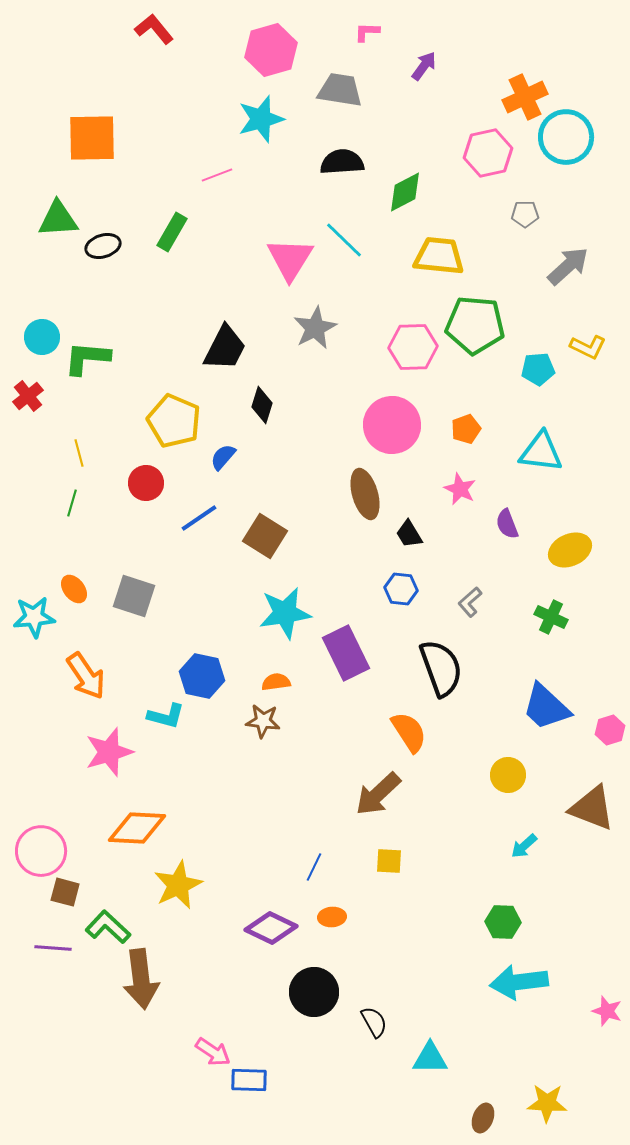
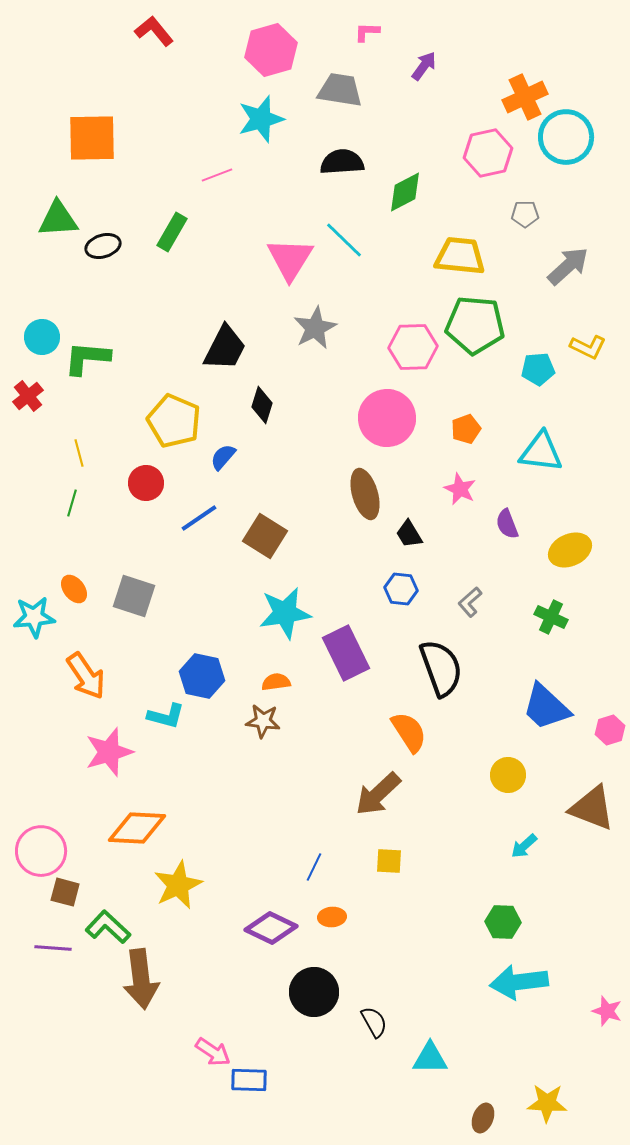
red L-shape at (154, 29): moved 2 px down
yellow trapezoid at (439, 256): moved 21 px right
pink circle at (392, 425): moved 5 px left, 7 px up
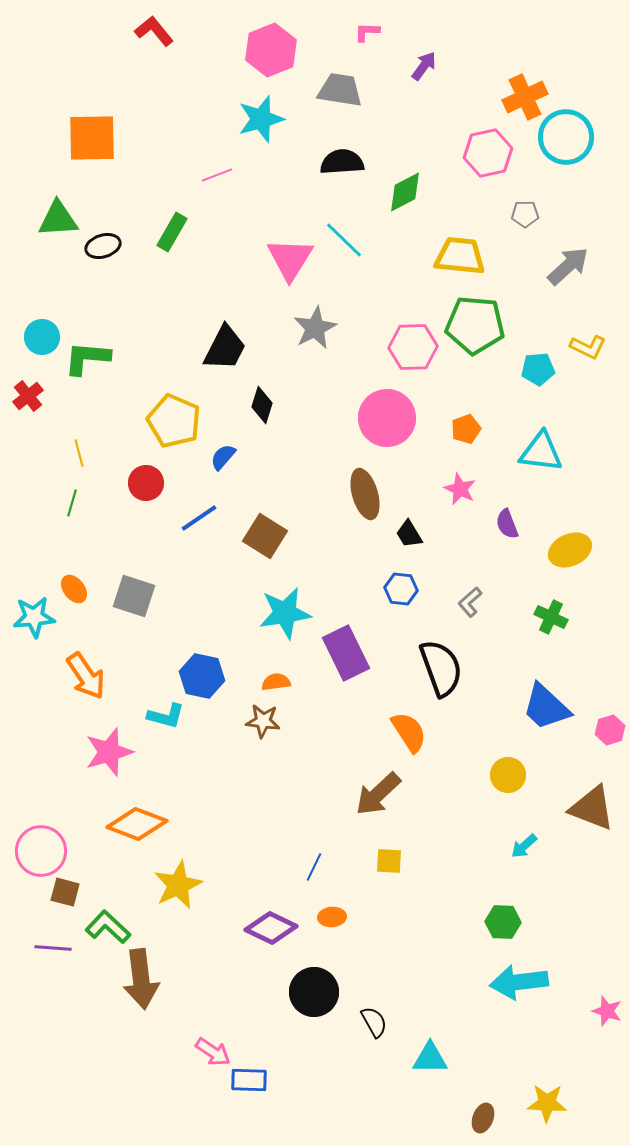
pink hexagon at (271, 50): rotated 6 degrees counterclockwise
orange diamond at (137, 828): moved 4 px up; rotated 18 degrees clockwise
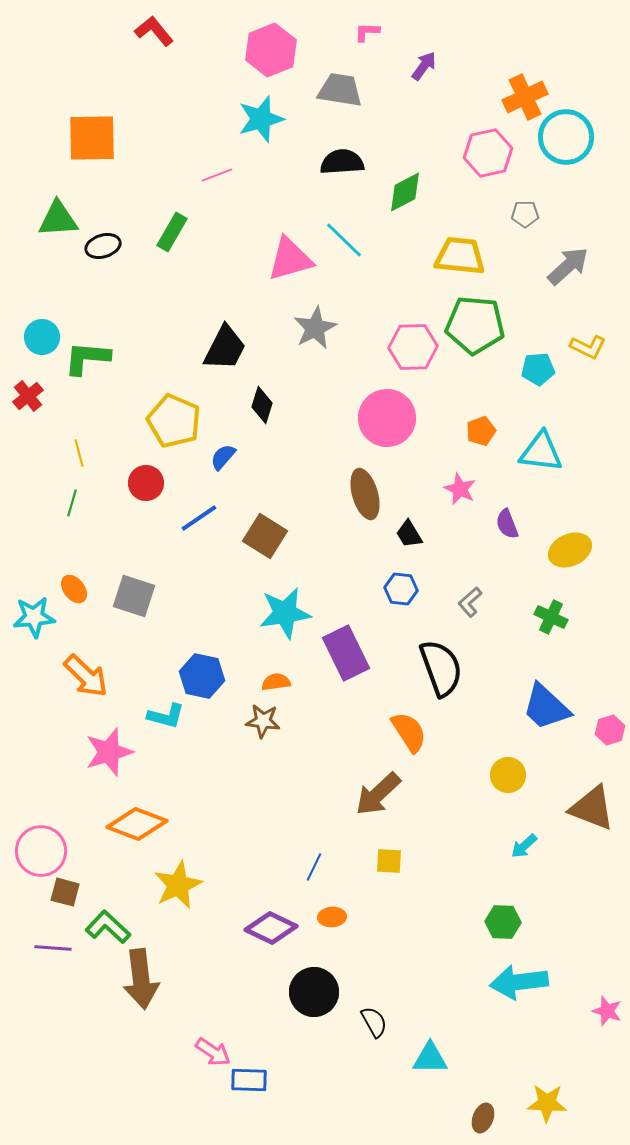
pink triangle at (290, 259): rotated 42 degrees clockwise
orange pentagon at (466, 429): moved 15 px right, 2 px down
orange arrow at (86, 676): rotated 12 degrees counterclockwise
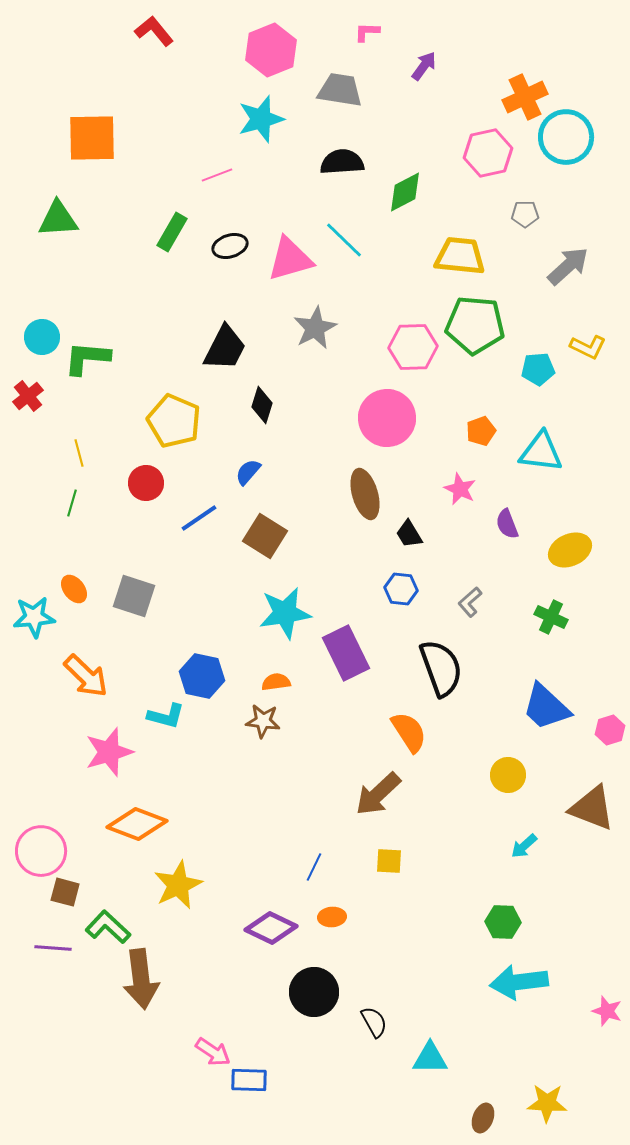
black ellipse at (103, 246): moved 127 px right
blue semicircle at (223, 457): moved 25 px right, 15 px down
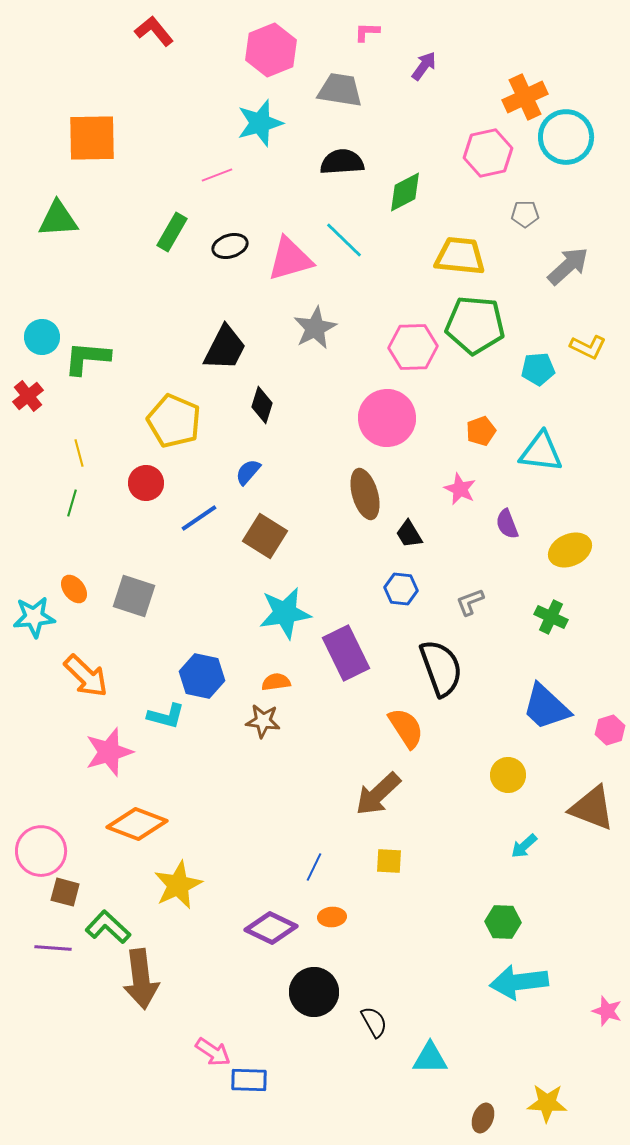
cyan star at (261, 119): moved 1 px left, 4 px down
gray L-shape at (470, 602): rotated 20 degrees clockwise
orange semicircle at (409, 732): moved 3 px left, 4 px up
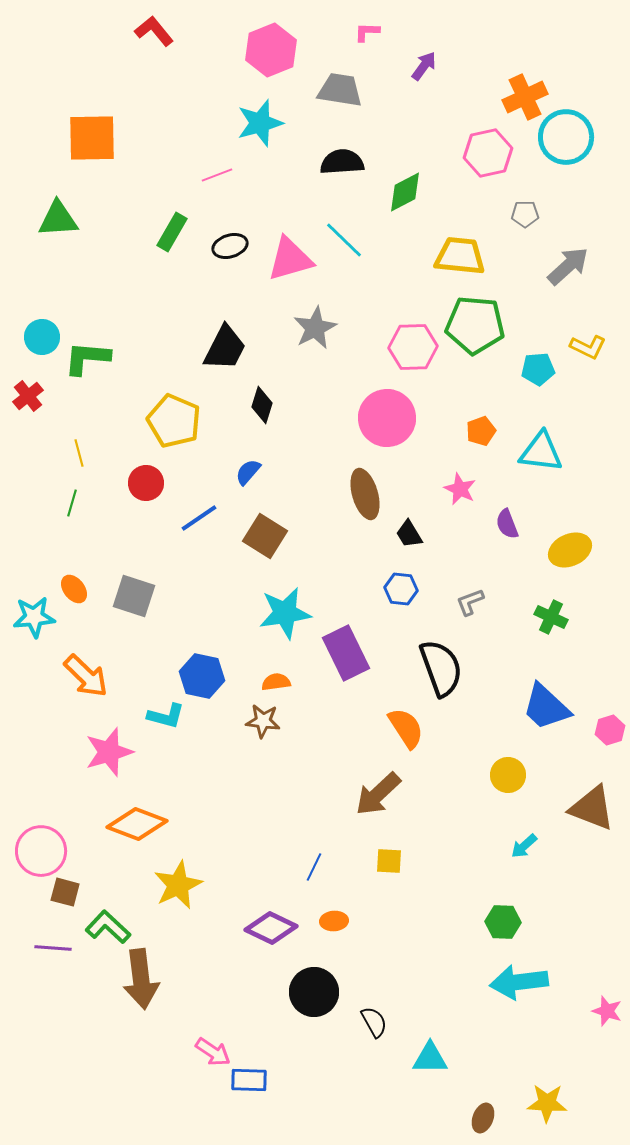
orange ellipse at (332, 917): moved 2 px right, 4 px down
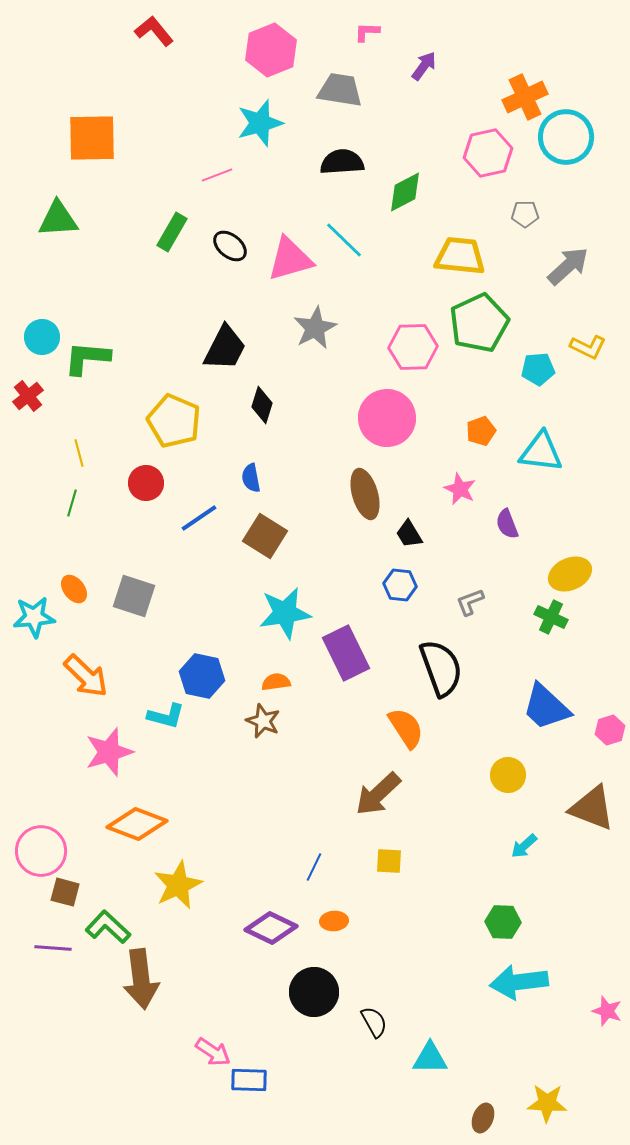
black ellipse at (230, 246): rotated 56 degrees clockwise
green pentagon at (475, 325): moved 4 px right, 2 px up; rotated 30 degrees counterclockwise
blue semicircle at (248, 472): moved 3 px right, 6 px down; rotated 52 degrees counterclockwise
yellow ellipse at (570, 550): moved 24 px down
blue hexagon at (401, 589): moved 1 px left, 4 px up
brown star at (263, 721): rotated 16 degrees clockwise
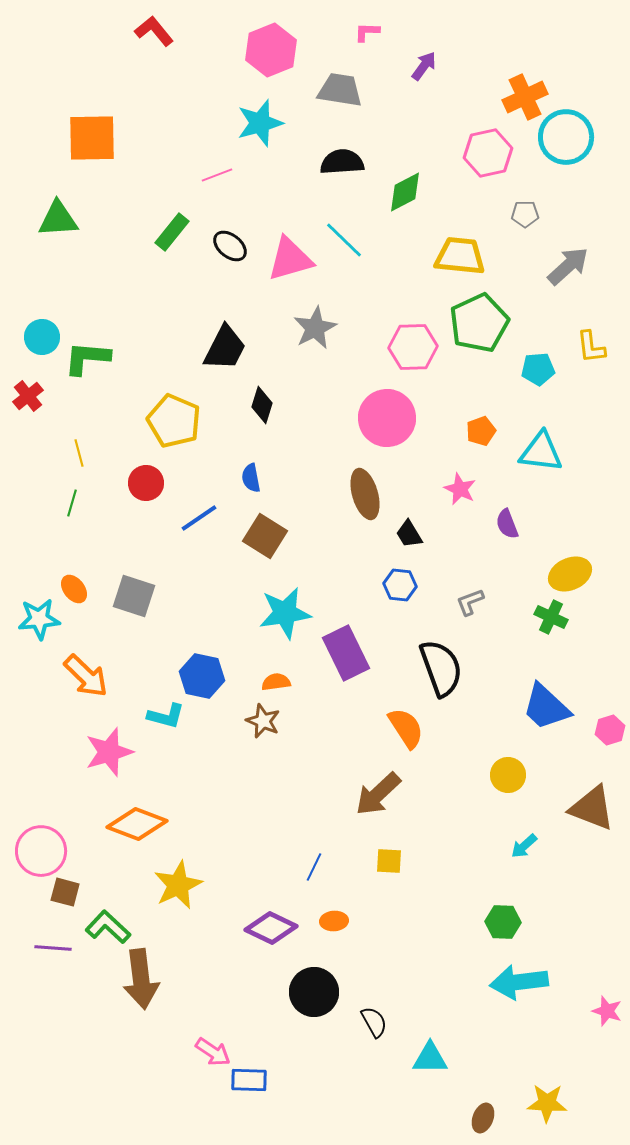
green rectangle at (172, 232): rotated 9 degrees clockwise
yellow L-shape at (588, 347): moved 3 px right; rotated 57 degrees clockwise
cyan star at (34, 617): moved 5 px right, 2 px down
